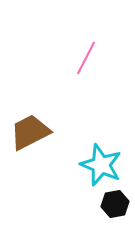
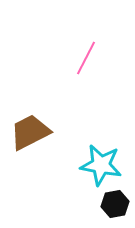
cyan star: rotated 12 degrees counterclockwise
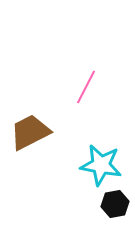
pink line: moved 29 px down
